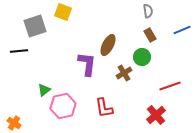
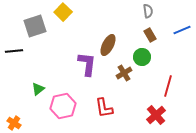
yellow square: rotated 24 degrees clockwise
black line: moved 5 px left
red line: moved 2 px left; rotated 55 degrees counterclockwise
green triangle: moved 6 px left, 1 px up
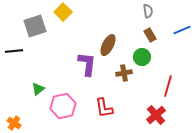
brown cross: rotated 21 degrees clockwise
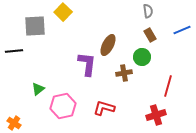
gray square: rotated 15 degrees clockwise
red L-shape: rotated 115 degrees clockwise
red cross: rotated 24 degrees clockwise
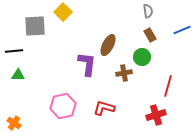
green triangle: moved 20 px left, 14 px up; rotated 40 degrees clockwise
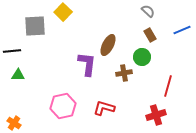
gray semicircle: rotated 40 degrees counterclockwise
black line: moved 2 px left
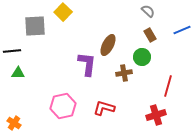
green triangle: moved 2 px up
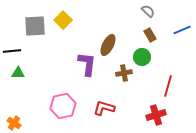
yellow square: moved 8 px down
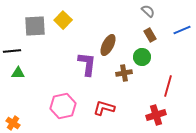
orange cross: moved 1 px left
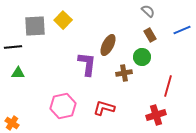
black line: moved 1 px right, 4 px up
orange cross: moved 1 px left
